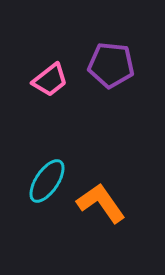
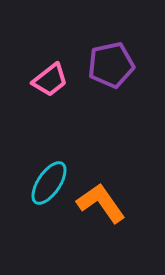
purple pentagon: rotated 18 degrees counterclockwise
cyan ellipse: moved 2 px right, 2 px down
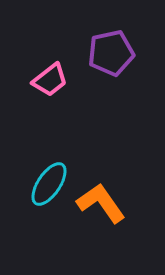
purple pentagon: moved 12 px up
cyan ellipse: moved 1 px down
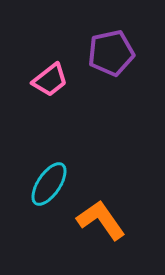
orange L-shape: moved 17 px down
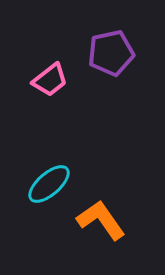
cyan ellipse: rotated 15 degrees clockwise
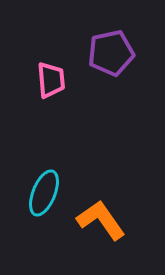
pink trapezoid: moved 1 px right; rotated 57 degrees counterclockwise
cyan ellipse: moved 5 px left, 9 px down; rotated 27 degrees counterclockwise
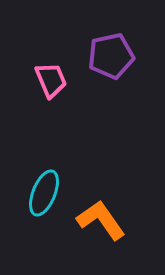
purple pentagon: moved 3 px down
pink trapezoid: rotated 18 degrees counterclockwise
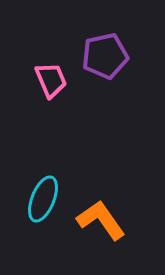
purple pentagon: moved 6 px left
cyan ellipse: moved 1 px left, 6 px down
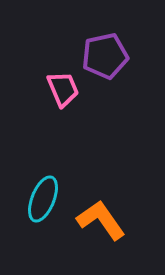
pink trapezoid: moved 12 px right, 9 px down
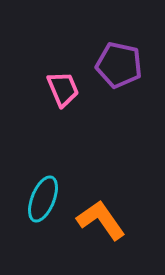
purple pentagon: moved 14 px right, 9 px down; rotated 24 degrees clockwise
